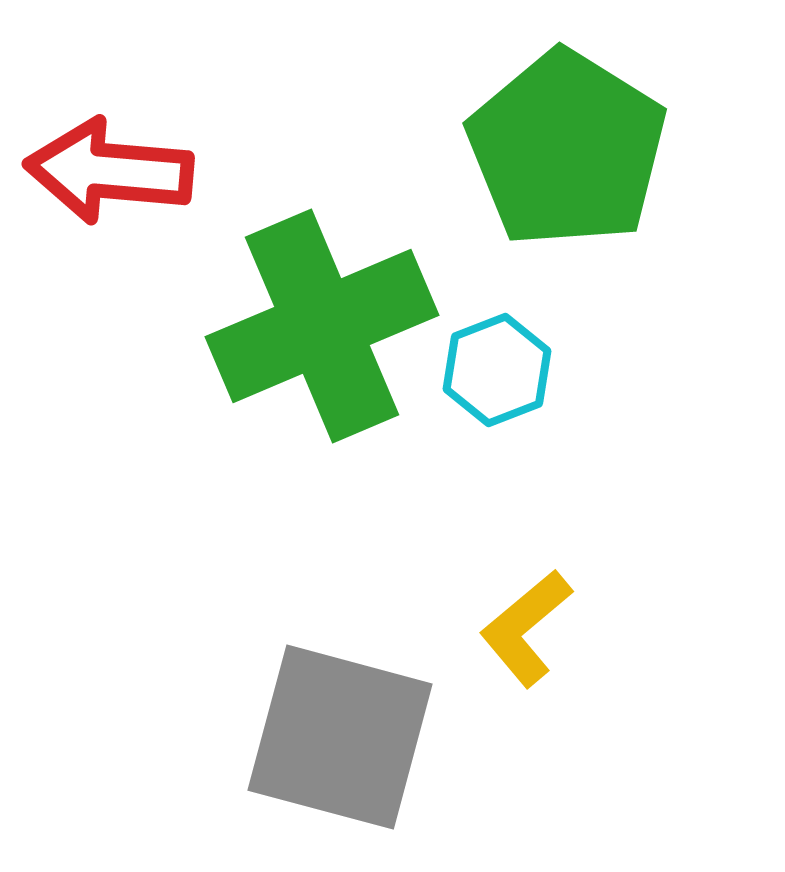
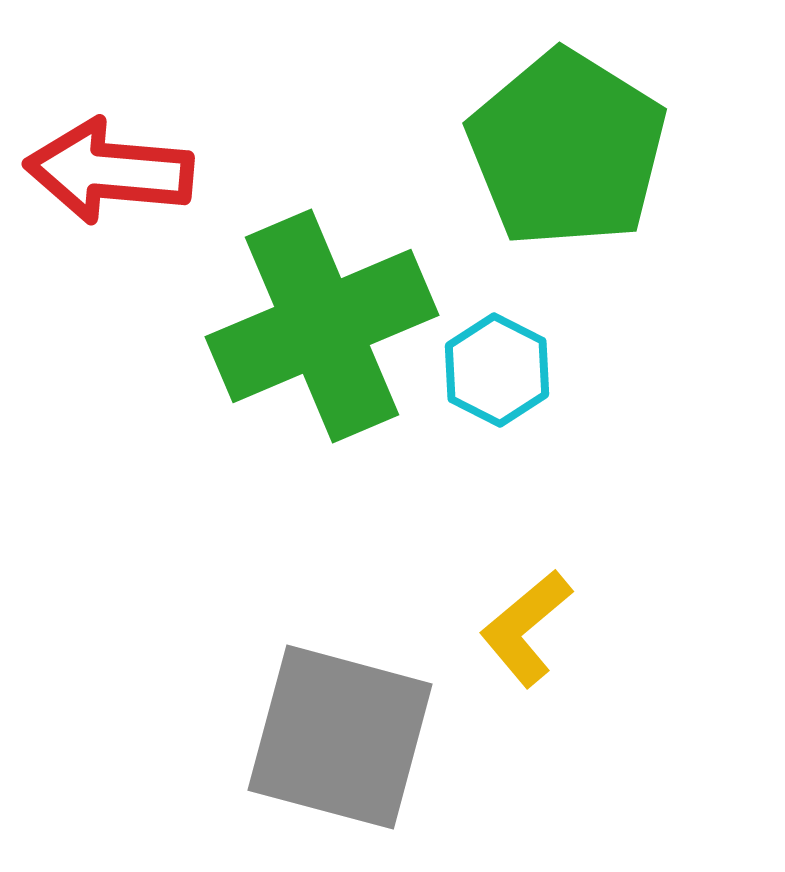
cyan hexagon: rotated 12 degrees counterclockwise
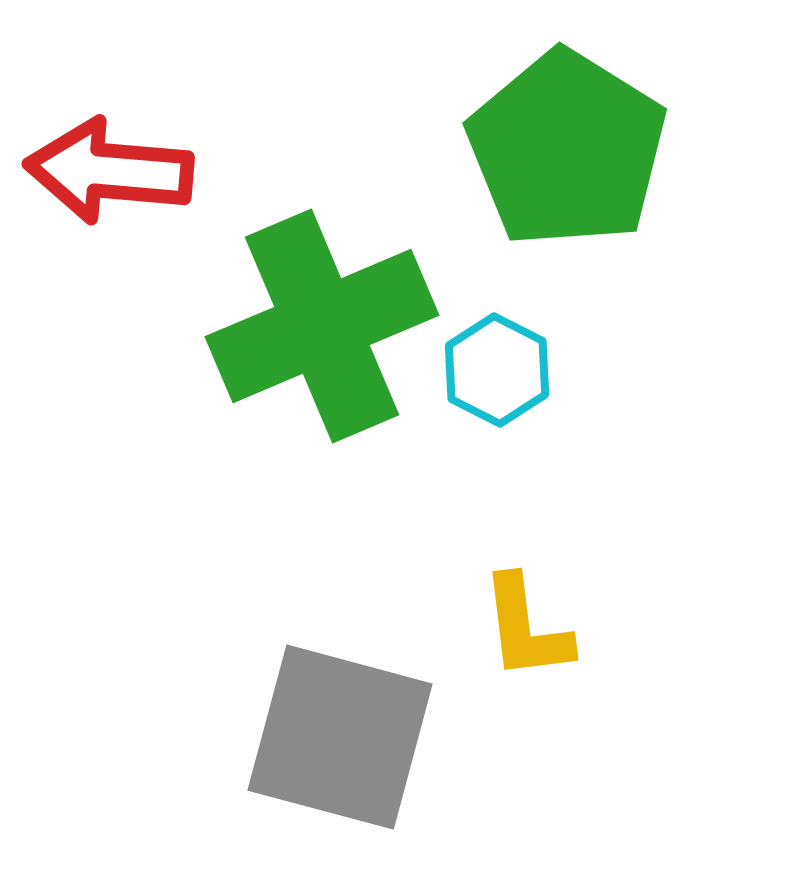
yellow L-shape: rotated 57 degrees counterclockwise
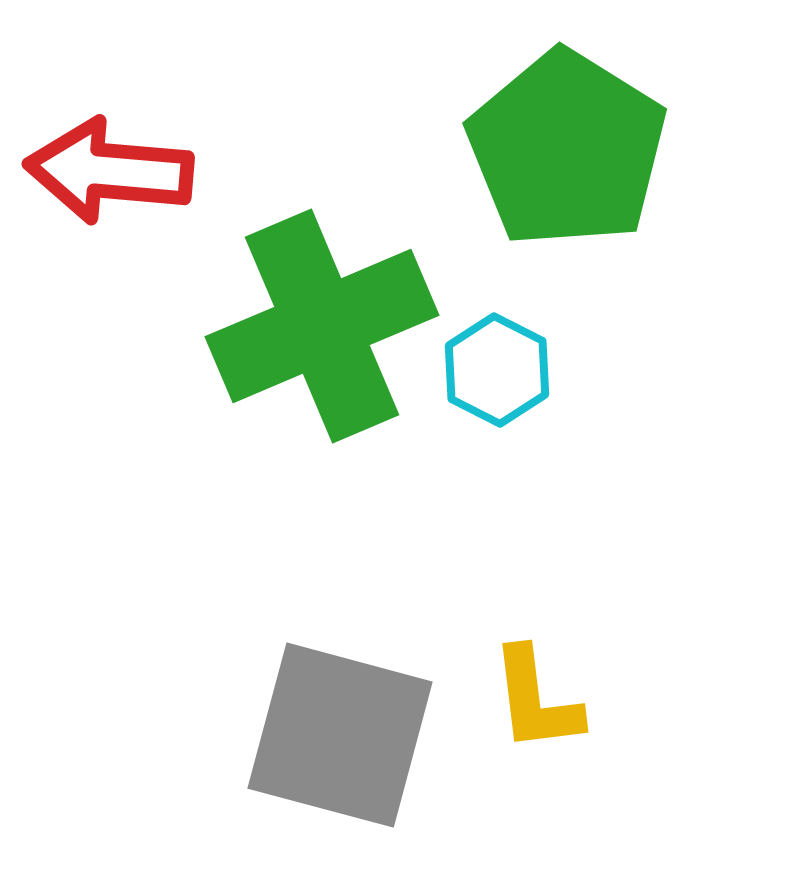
yellow L-shape: moved 10 px right, 72 px down
gray square: moved 2 px up
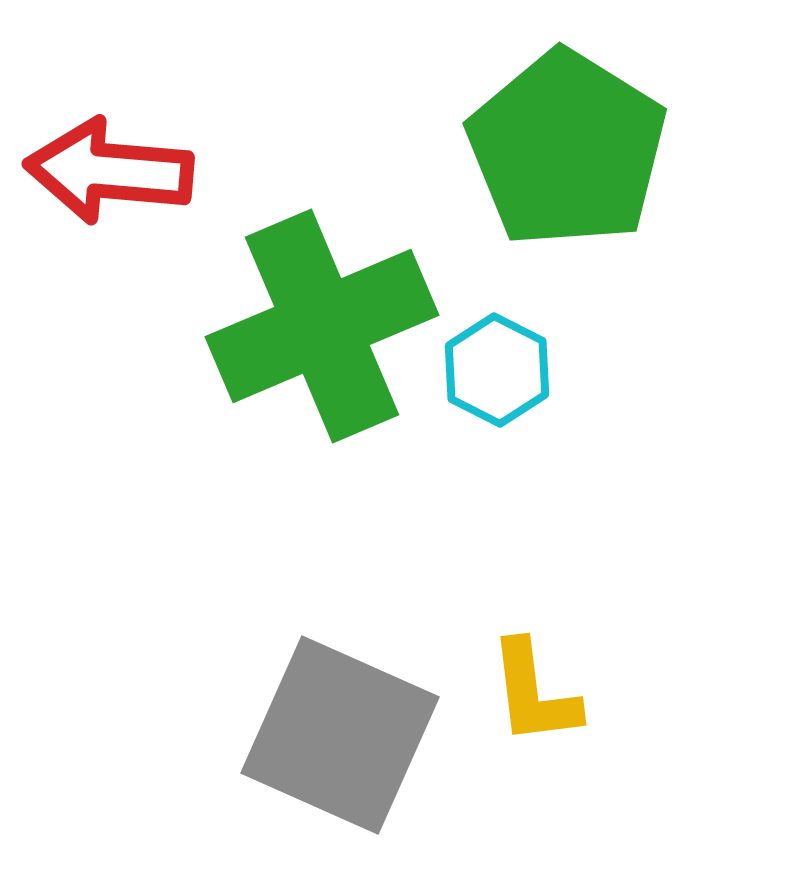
yellow L-shape: moved 2 px left, 7 px up
gray square: rotated 9 degrees clockwise
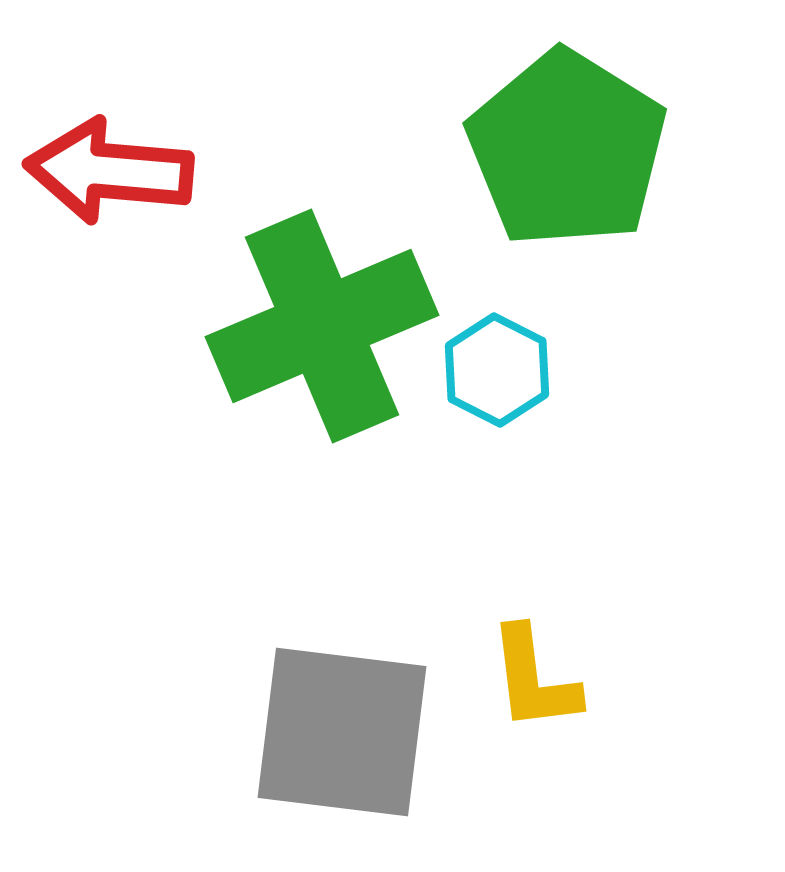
yellow L-shape: moved 14 px up
gray square: moved 2 px right, 3 px up; rotated 17 degrees counterclockwise
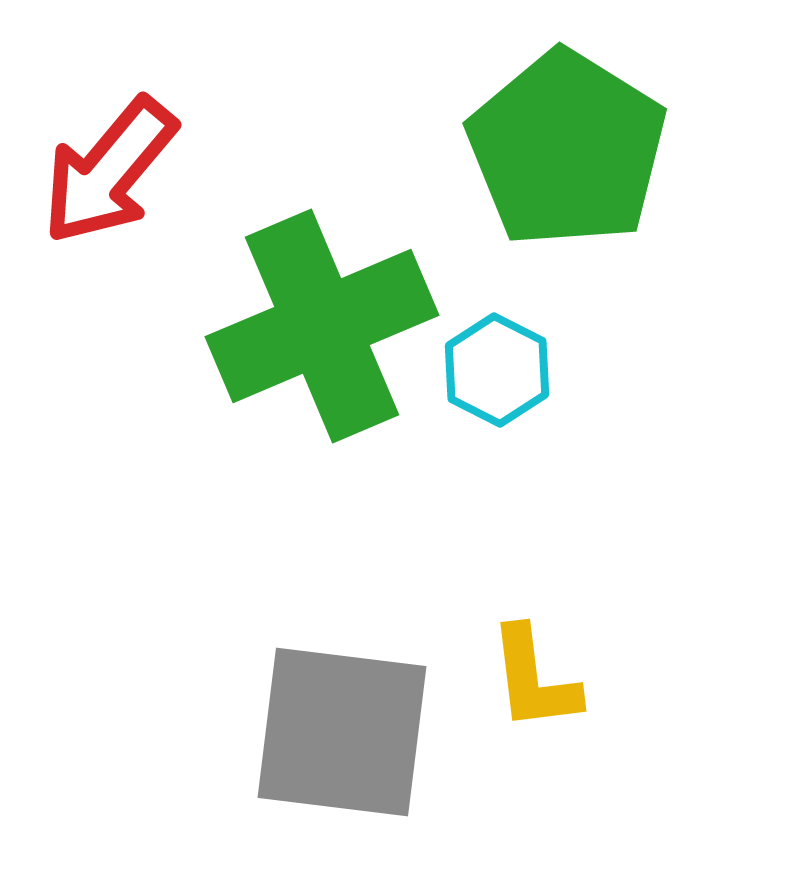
red arrow: rotated 55 degrees counterclockwise
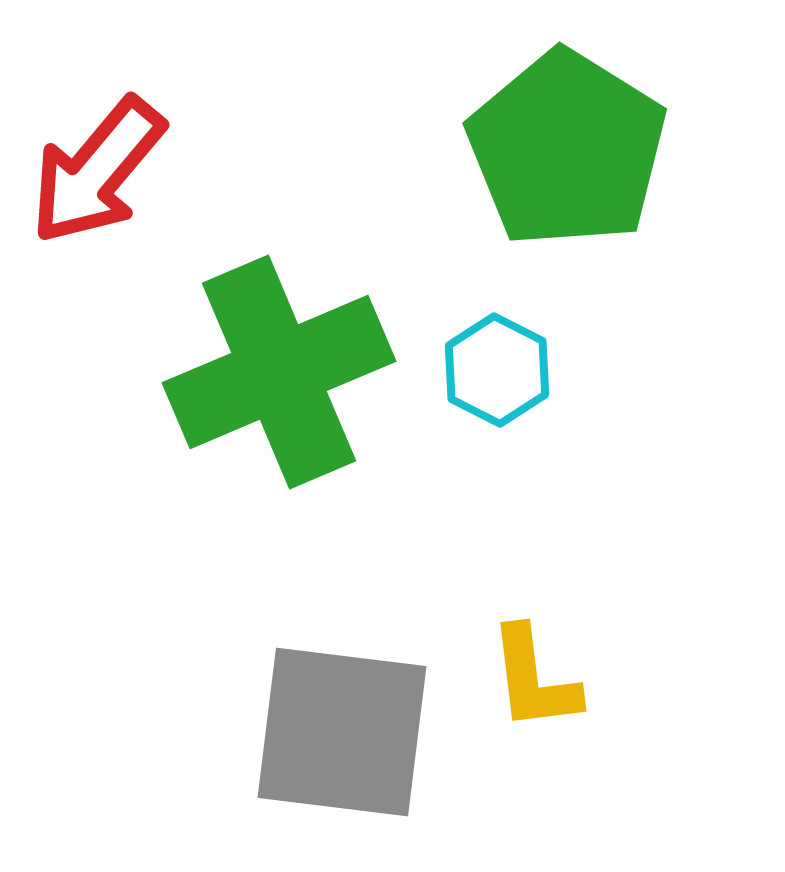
red arrow: moved 12 px left
green cross: moved 43 px left, 46 px down
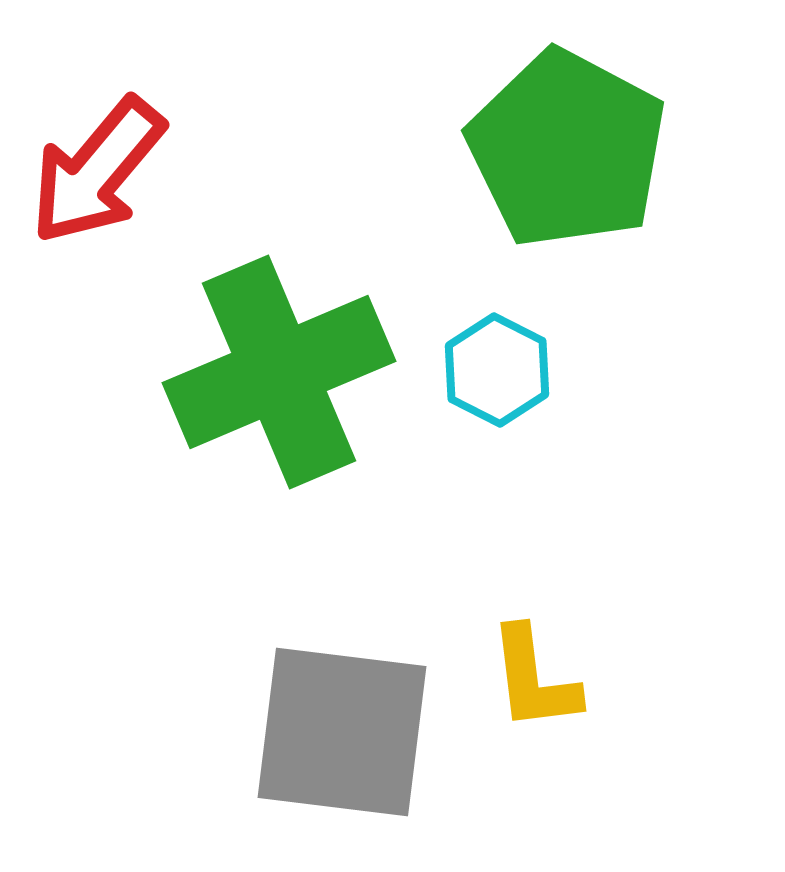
green pentagon: rotated 4 degrees counterclockwise
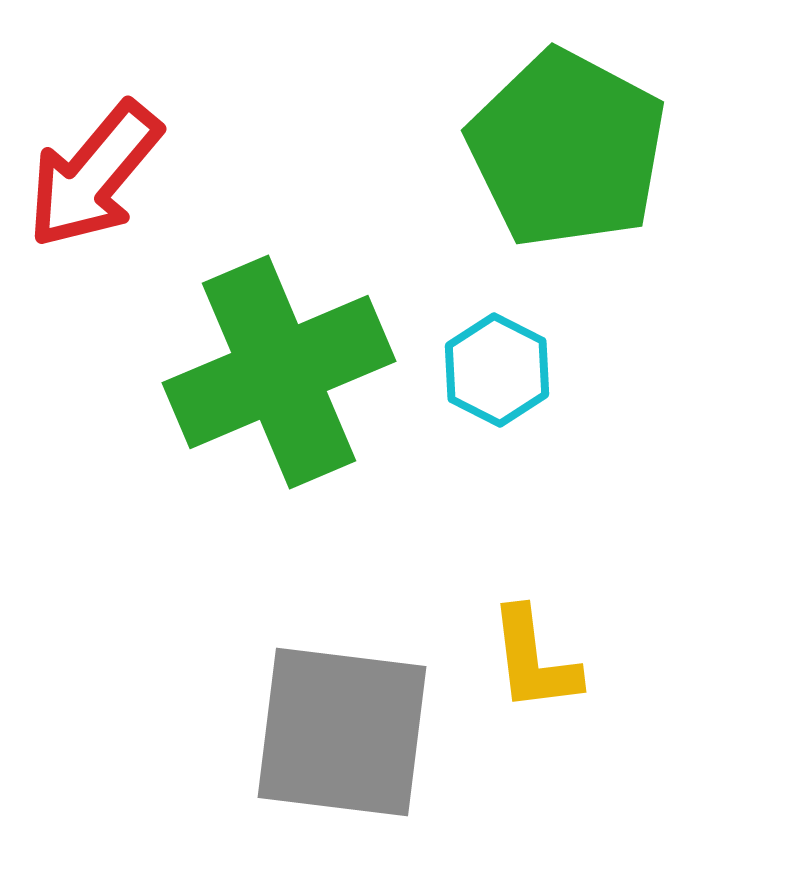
red arrow: moved 3 px left, 4 px down
yellow L-shape: moved 19 px up
